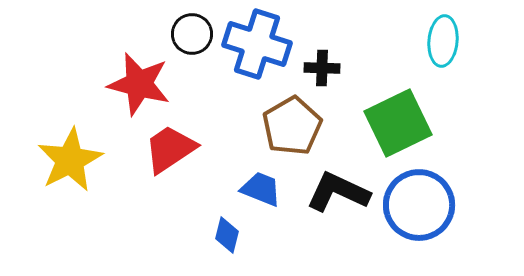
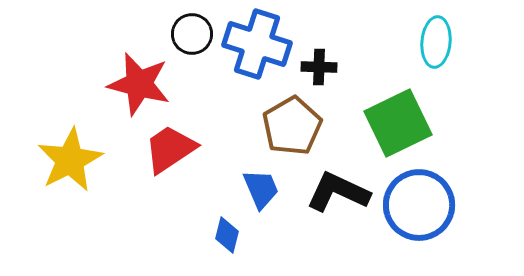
cyan ellipse: moved 7 px left, 1 px down
black cross: moved 3 px left, 1 px up
blue trapezoid: rotated 45 degrees clockwise
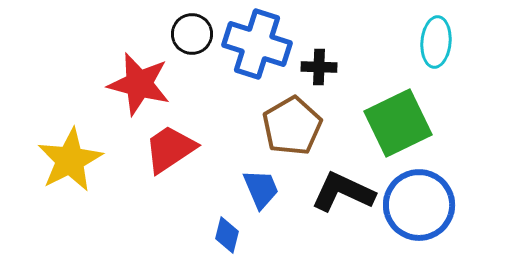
black L-shape: moved 5 px right
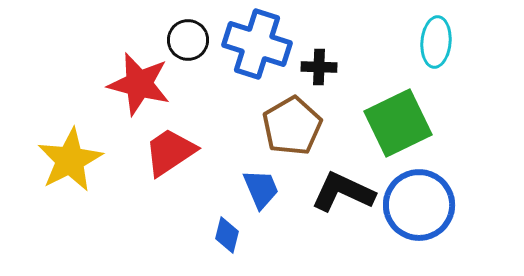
black circle: moved 4 px left, 6 px down
red trapezoid: moved 3 px down
